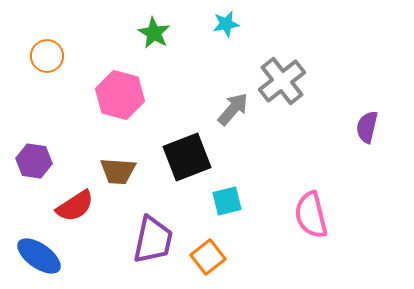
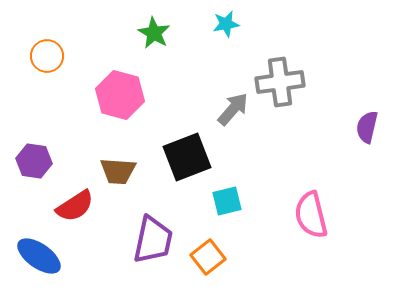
gray cross: moved 2 px left, 1 px down; rotated 30 degrees clockwise
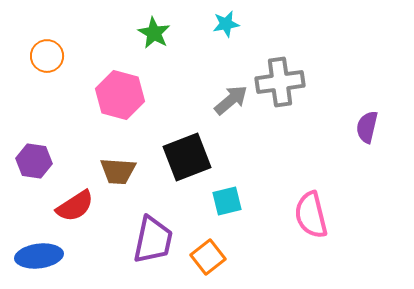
gray arrow: moved 2 px left, 9 px up; rotated 9 degrees clockwise
blue ellipse: rotated 42 degrees counterclockwise
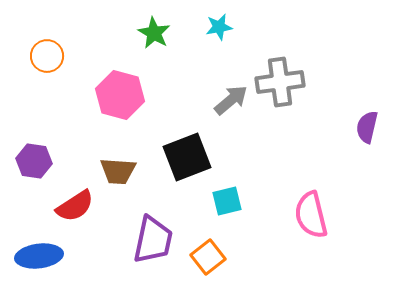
cyan star: moved 7 px left, 3 px down
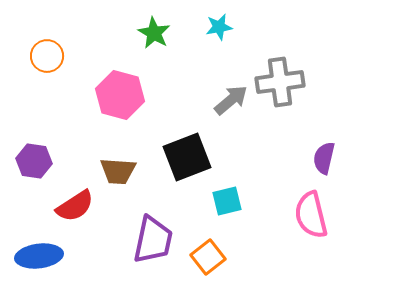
purple semicircle: moved 43 px left, 31 px down
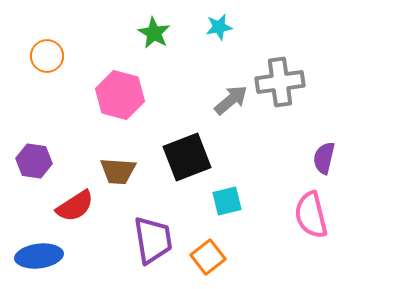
purple trapezoid: rotated 21 degrees counterclockwise
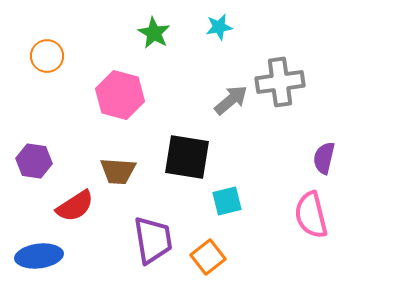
black square: rotated 30 degrees clockwise
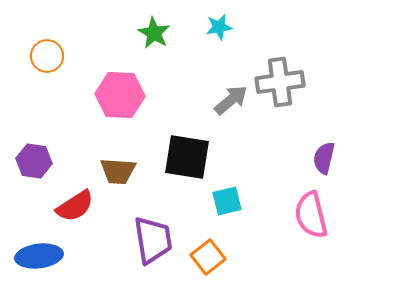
pink hexagon: rotated 12 degrees counterclockwise
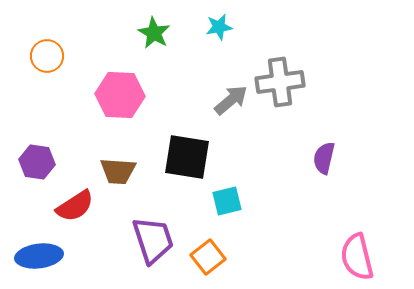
purple hexagon: moved 3 px right, 1 px down
pink semicircle: moved 46 px right, 42 px down
purple trapezoid: rotated 9 degrees counterclockwise
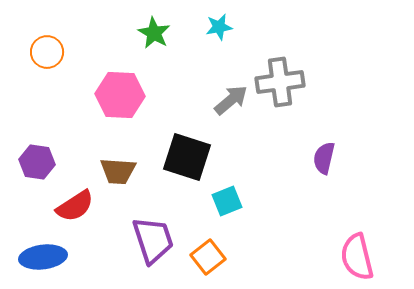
orange circle: moved 4 px up
black square: rotated 9 degrees clockwise
cyan square: rotated 8 degrees counterclockwise
blue ellipse: moved 4 px right, 1 px down
